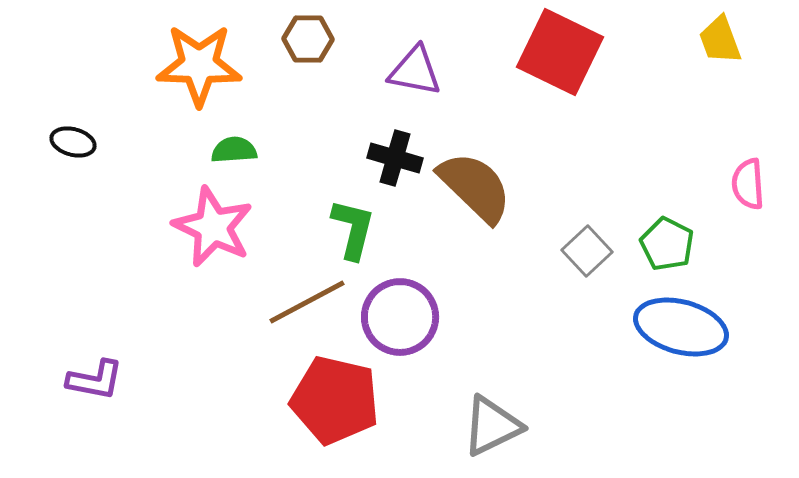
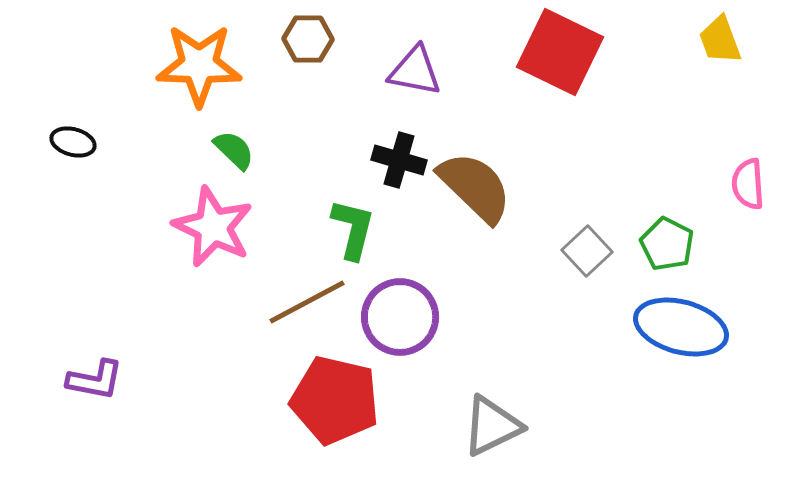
green semicircle: rotated 48 degrees clockwise
black cross: moved 4 px right, 2 px down
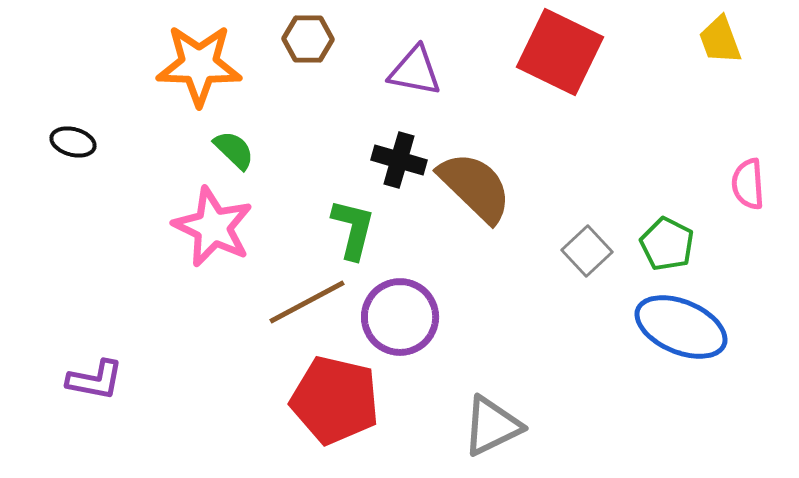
blue ellipse: rotated 8 degrees clockwise
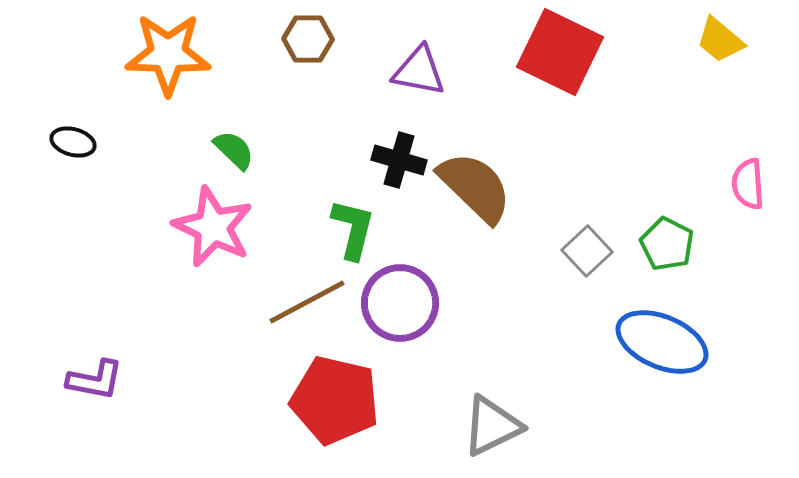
yellow trapezoid: rotated 30 degrees counterclockwise
orange star: moved 31 px left, 11 px up
purple triangle: moved 4 px right
purple circle: moved 14 px up
blue ellipse: moved 19 px left, 15 px down
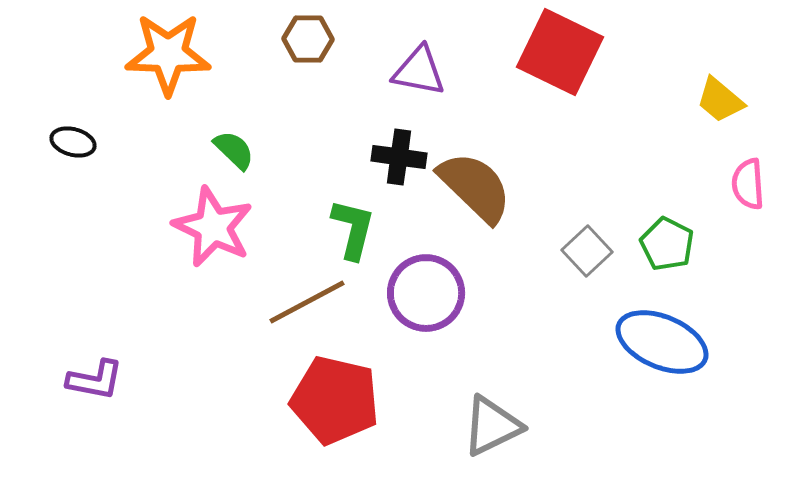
yellow trapezoid: moved 60 px down
black cross: moved 3 px up; rotated 8 degrees counterclockwise
purple circle: moved 26 px right, 10 px up
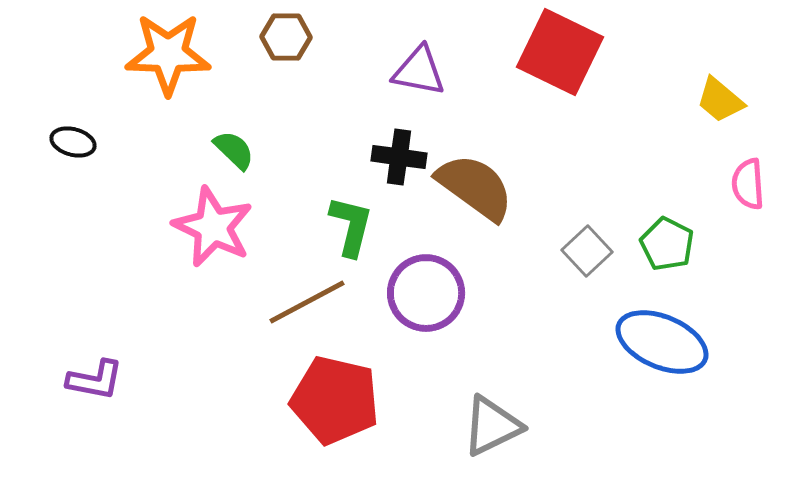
brown hexagon: moved 22 px left, 2 px up
brown semicircle: rotated 8 degrees counterclockwise
green L-shape: moved 2 px left, 3 px up
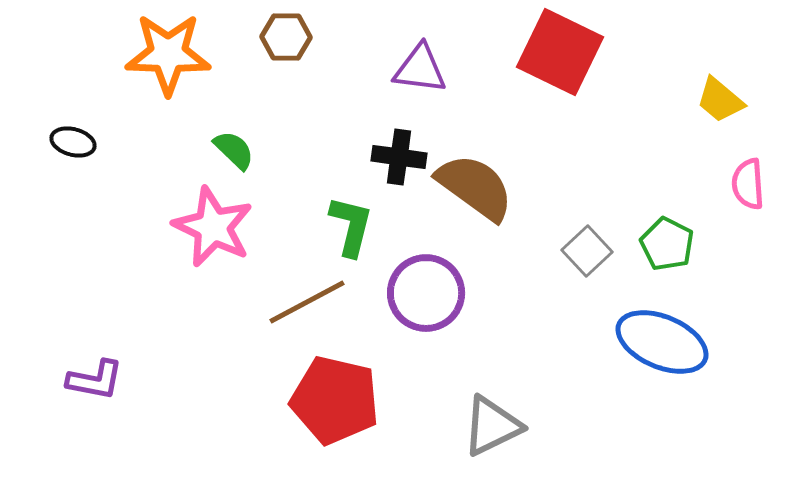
purple triangle: moved 1 px right, 2 px up; rotated 4 degrees counterclockwise
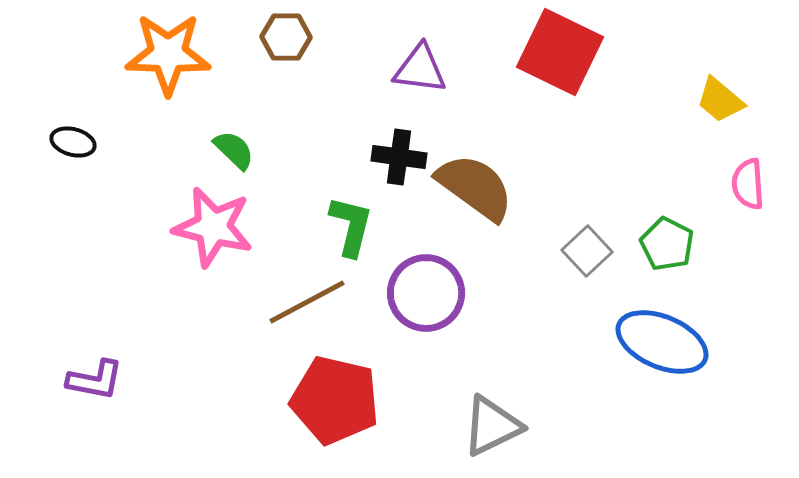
pink star: rotated 12 degrees counterclockwise
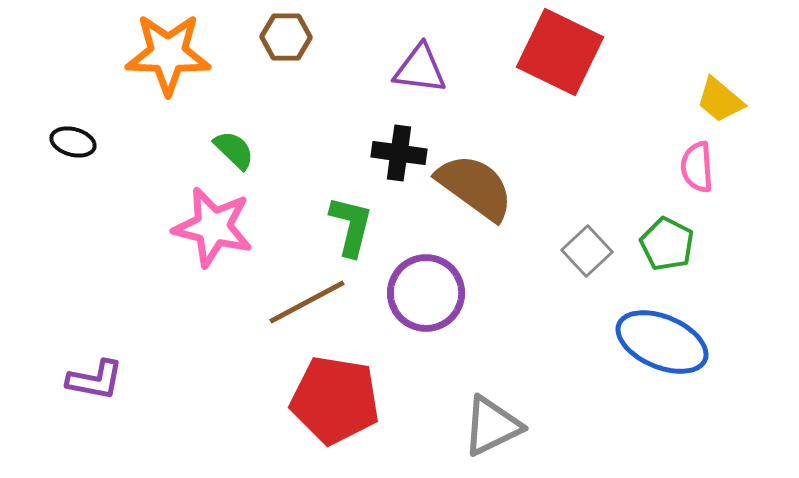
black cross: moved 4 px up
pink semicircle: moved 51 px left, 17 px up
red pentagon: rotated 4 degrees counterclockwise
